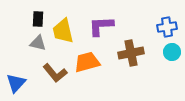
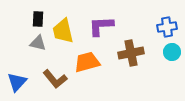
brown L-shape: moved 6 px down
blue triangle: moved 1 px right, 1 px up
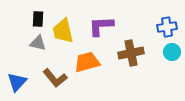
brown L-shape: moved 1 px up
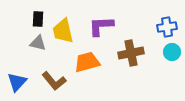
brown L-shape: moved 1 px left, 3 px down
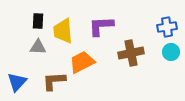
black rectangle: moved 2 px down
yellow trapezoid: rotated 8 degrees clockwise
gray triangle: moved 4 px down; rotated 12 degrees counterclockwise
cyan circle: moved 1 px left
orange trapezoid: moved 5 px left; rotated 12 degrees counterclockwise
brown L-shape: rotated 125 degrees clockwise
